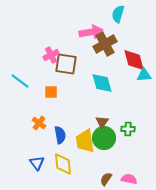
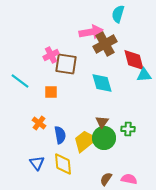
yellow trapezoid: rotated 60 degrees clockwise
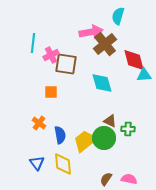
cyan semicircle: moved 2 px down
brown cross: rotated 10 degrees counterclockwise
cyan line: moved 13 px right, 38 px up; rotated 60 degrees clockwise
brown triangle: moved 8 px right, 1 px up; rotated 40 degrees counterclockwise
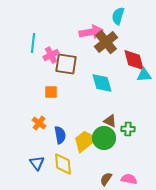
brown cross: moved 1 px right, 2 px up
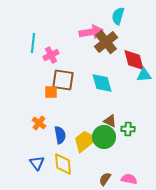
brown square: moved 3 px left, 16 px down
green circle: moved 1 px up
brown semicircle: moved 1 px left
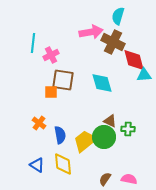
brown cross: moved 7 px right; rotated 25 degrees counterclockwise
blue triangle: moved 2 px down; rotated 21 degrees counterclockwise
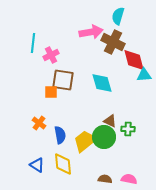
brown semicircle: rotated 64 degrees clockwise
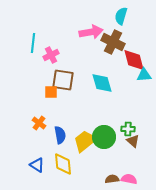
cyan semicircle: moved 3 px right
brown triangle: moved 23 px right, 20 px down; rotated 16 degrees clockwise
brown semicircle: moved 7 px right; rotated 16 degrees counterclockwise
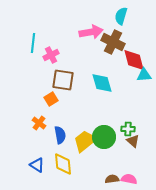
orange square: moved 7 px down; rotated 32 degrees counterclockwise
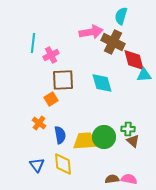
brown square: rotated 10 degrees counterclockwise
yellow trapezoid: rotated 35 degrees clockwise
blue triangle: rotated 21 degrees clockwise
